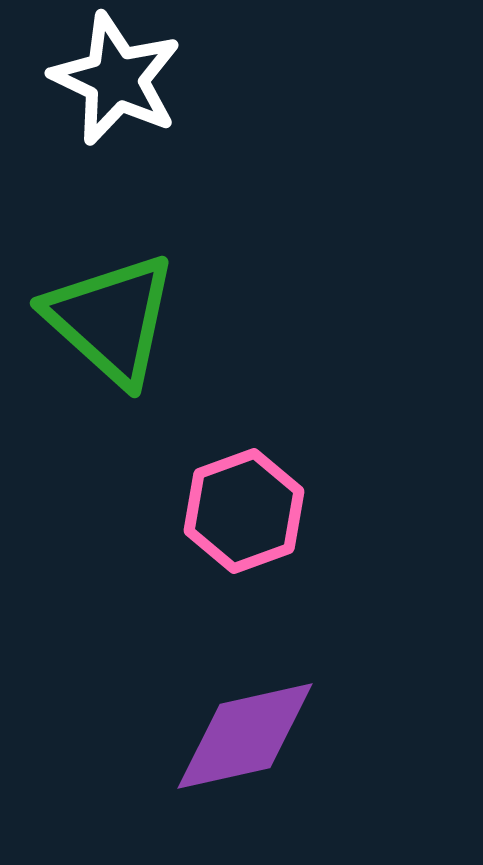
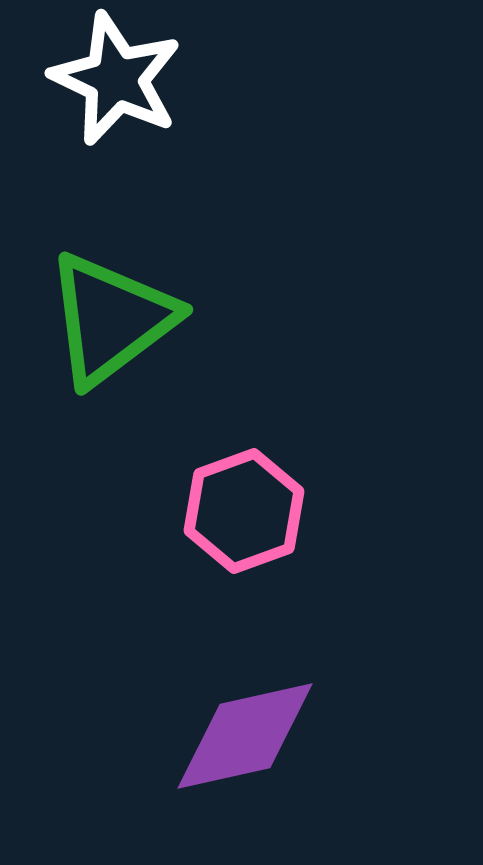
green triangle: rotated 41 degrees clockwise
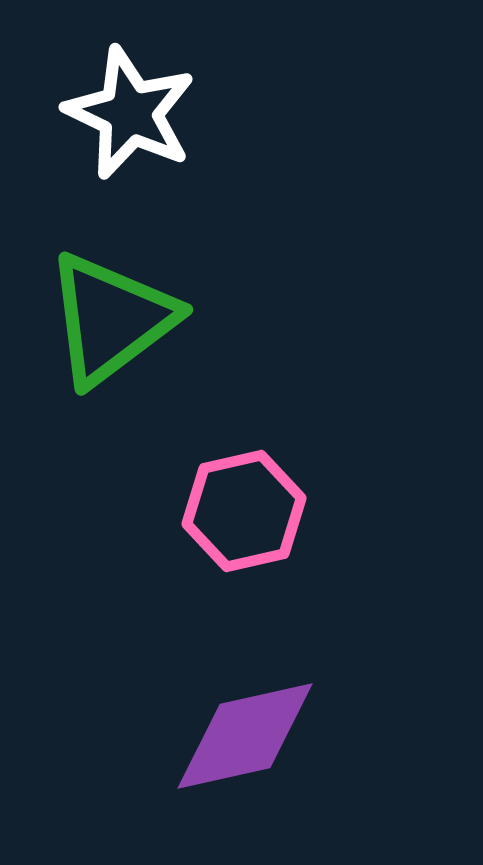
white star: moved 14 px right, 34 px down
pink hexagon: rotated 7 degrees clockwise
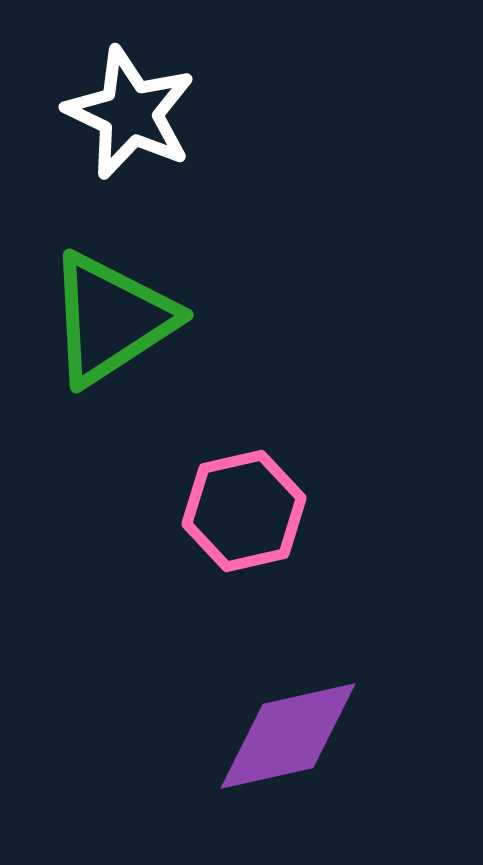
green triangle: rotated 4 degrees clockwise
purple diamond: moved 43 px right
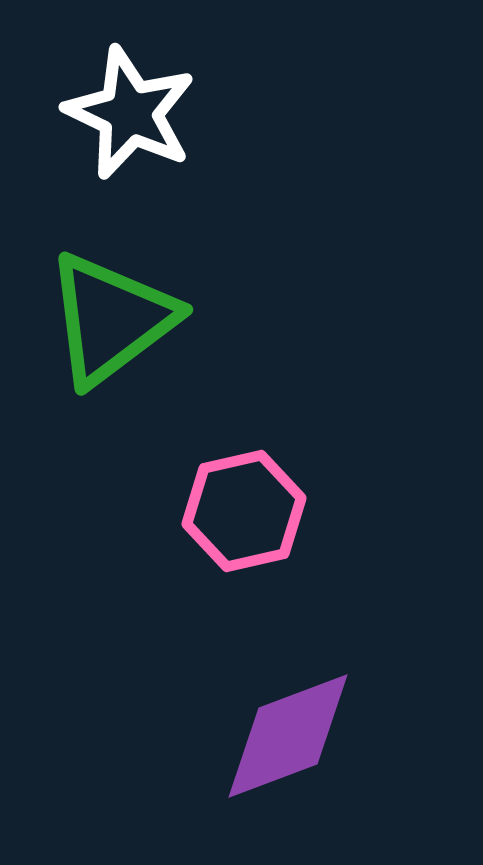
green triangle: rotated 4 degrees counterclockwise
purple diamond: rotated 8 degrees counterclockwise
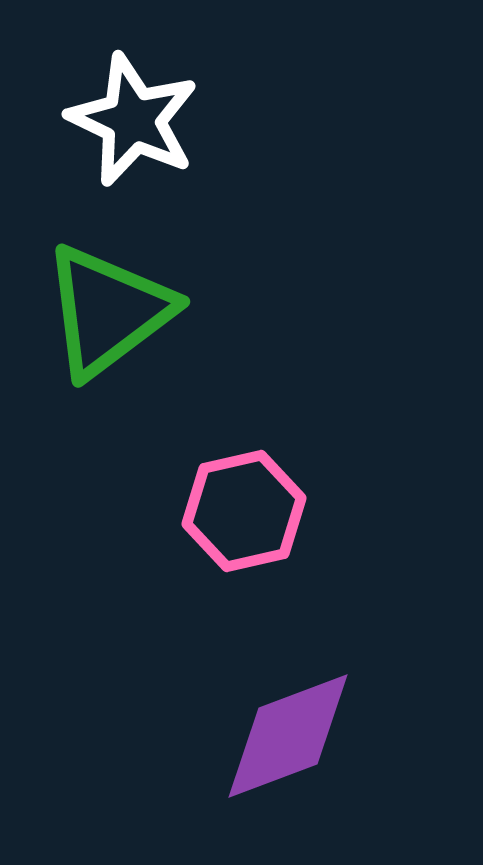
white star: moved 3 px right, 7 px down
green triangle: moved 3 px left, 8 px up
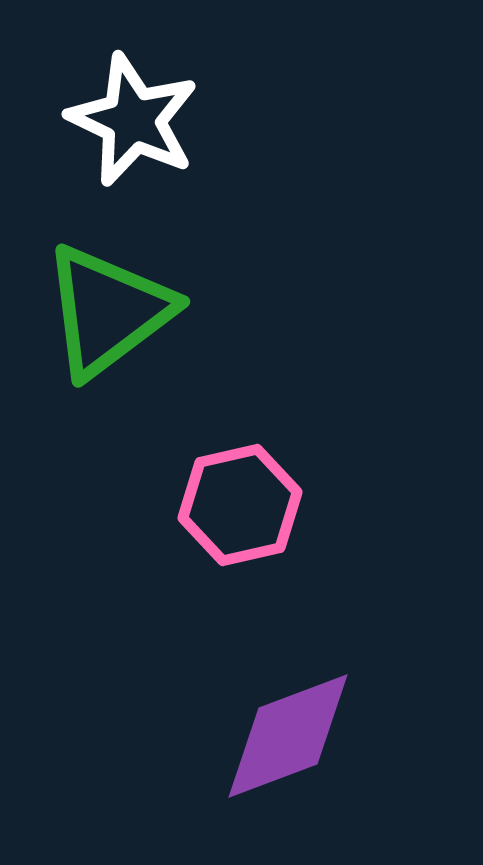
pink hexagon: moved 4 px left, 6 px up
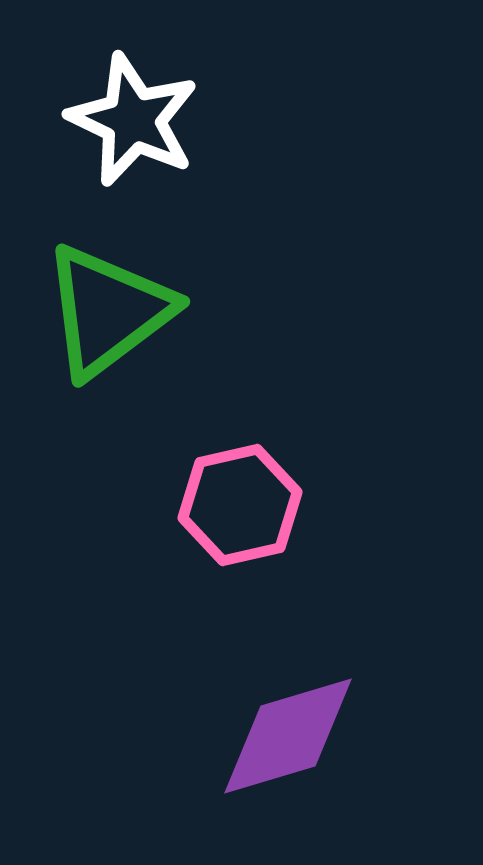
purple diamond: rotated 4 degrees clockwise
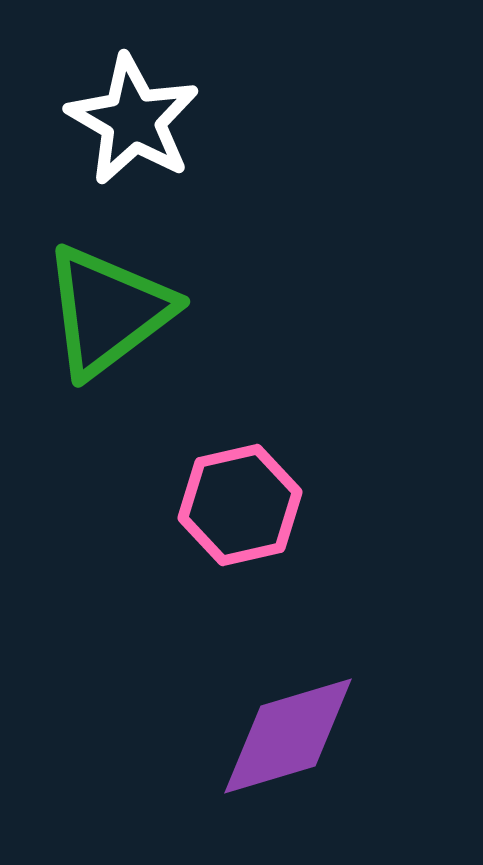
white star: rotated 5 degrees clockwise
